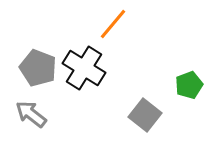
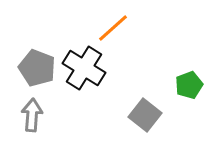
orange line: moved 4 px down; rotated 8 degrees clockwise
gray pentagon: moved 1 px left
gray arrow: moved 1 px right, 1 px down; rotated 56 degrees clockwise
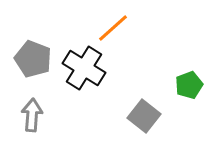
gray pentagon: moved 4 px left, 9 px up
gray square: moved 1 px left, 1 px down
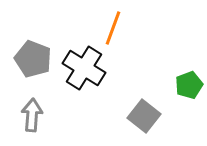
orange line: rotated 28 degrees counterclockwise
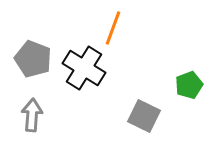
gray square: rotated 12 degrees counterclockwise
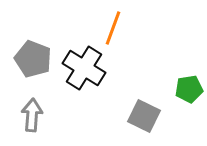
green pentagon: moved 4 px down; rotated 12 degrees clockwise
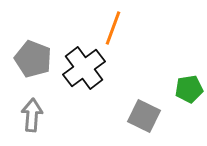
black cross: rotated 21 degrees clockwise
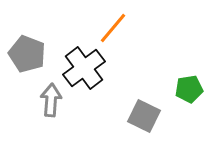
orange line: rotated 20 degrees clockwise
gray pentagon: moved 6 px left, 5 px up
gray arrow: moved 19 px right, 15 px up
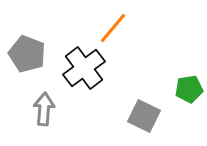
gray arrow: moved 7 px left, 9 px down
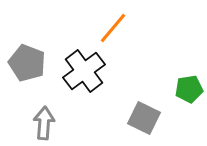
gray pentagon: moved 9 px down
black cross: moved 3 px down
gray arrow: moved 14 px down
gray square: moved 2 px down
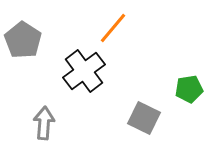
gray pentagon: moved 4 px left, 23 px up; rotated 12 degrees clockwise
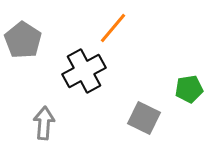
black cross: rotated 9 degrees clockwise
